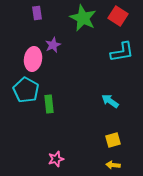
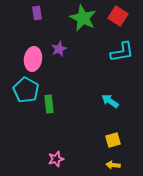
purple star: moved 6 px right, 4 px down
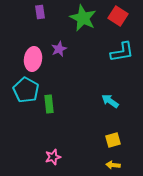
purple rectangle: moved 3 px right, 1 px up
pink star: moved 3 px left, 2 px up
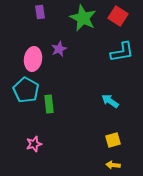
pink star: moved 19 px left, 13 px up
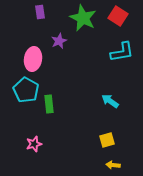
purple star: moved 8 px up
yellow square: moved 6 px left
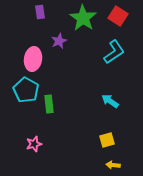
green star: rotated 8 degrees clockwise
cyan L-shape: moved 8 px left; rotated 25 degrees counterclockwise
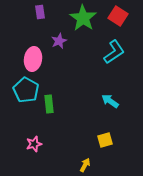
yellow square: moved 2 px left
yellow arrow: moved 28 px left; rotated 112 degrees clockwise
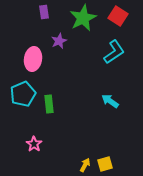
purple rectangle: moved 4 px right
green star: rotated 12 degrees clockwise
cyan pentagon: moved 3 px left, 4 px down; rotated 20 degrees clockwise
yellow square: moved 24 px down
pink star: rotated 21 degrees counterclockwise
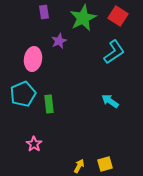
yellow arrow: moved 6 px left, 1 px down
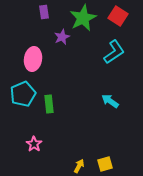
purple star: moved 3 px right, 4 px up
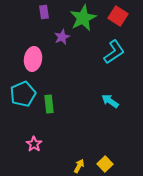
yellow square: rotated 28 degrees counterclockwise
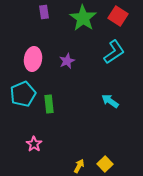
green star: rotated 12 degrees counterclockwise
purple star: moved 5 px right, 24 px down
